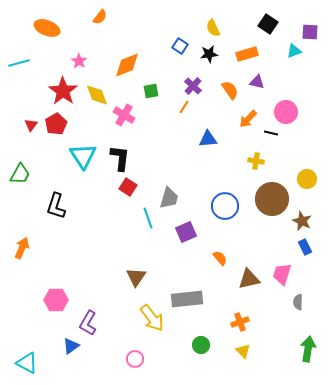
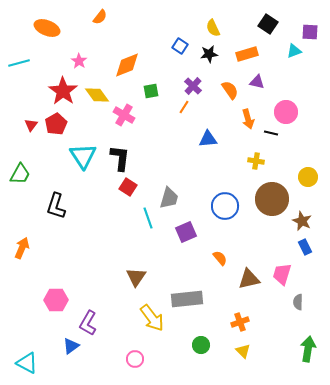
yellow diamond at (97, 95): rotated 15 degrees counterclockwise
orange arrow at (248, 119): rotated 60 degrees counterclockwise
yellow circle at (307, 179): moved 1 px right, 2 px up
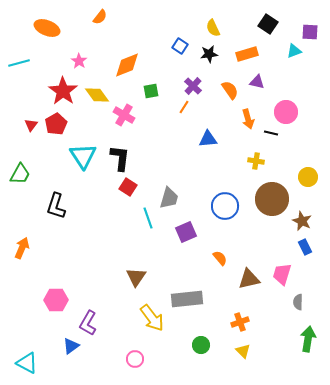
green arrow at (308, 349): moved 10 px up
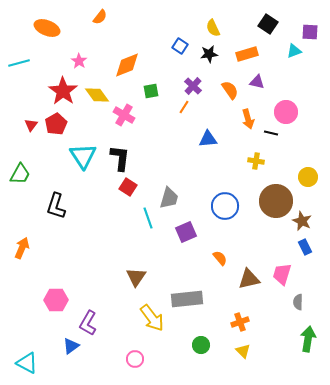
brown circle at (272, 199): moved 4 px right, 2 px down
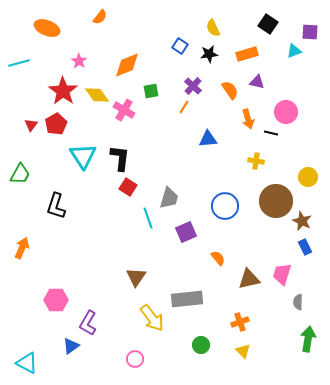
pink cross at (124, 115): moved 5 px up
orange semicircle at (220, 258): moved 2 px left
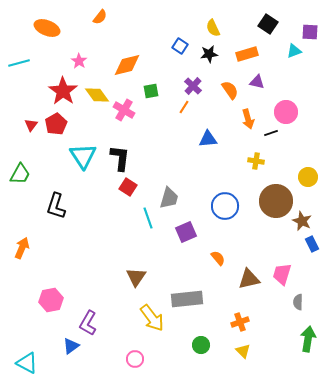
orange diamond at (127, 65): rotated 8 degrees clockwise
black line at (271, 133): rotated 32 degrees counterclockwise
blue rectangle at (305, 247): moved 7 px right, 3 px up
pink hexagon at (56, 300): moved 5 px left; rotated 10 degrees counterclockwise
